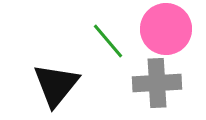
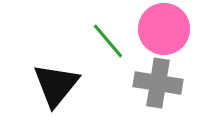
pink circle: moved 2 px left
gray cross: moved 1 px right; rotated 12 degrees clockwise
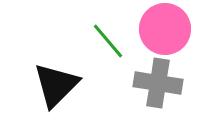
pink circle: moved 1 px right
black triangle: rotated 6 degrees clockwise
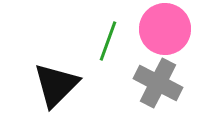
green line: rotated 60 degrees clockwise
gray cross: rotated 18 degrees clockwise
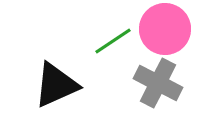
green line: moved 5 px right; rotated 36 degrees clockwise
black triangle: rotated 21 degrees clockwise
